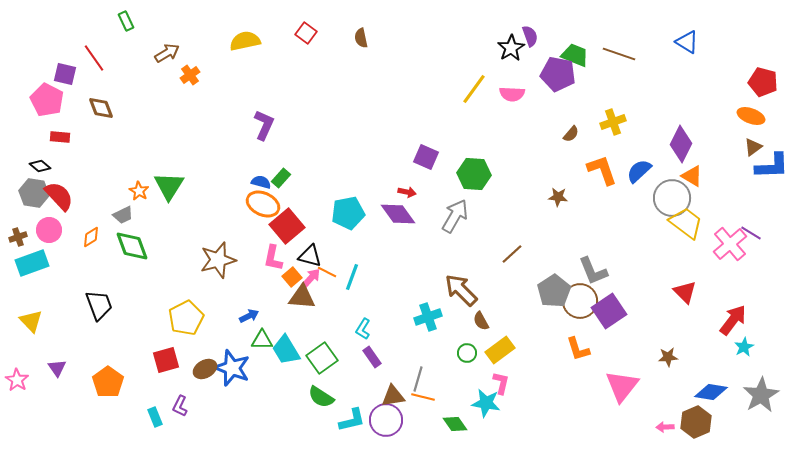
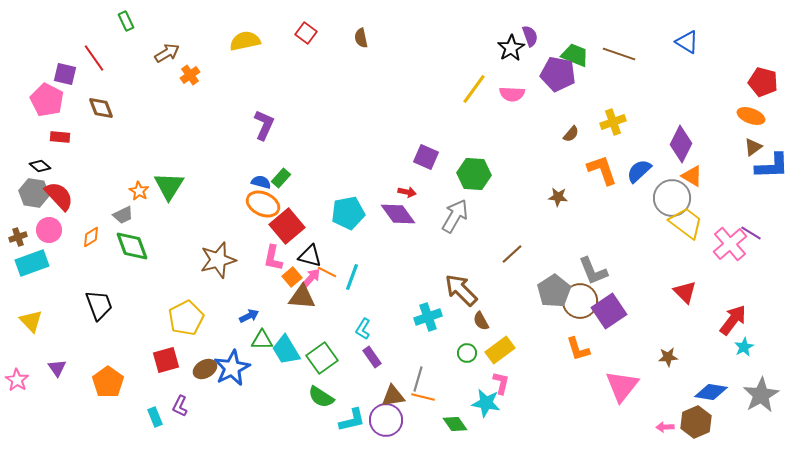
blue star at (232, 368): rotated 24 degrees clockwise
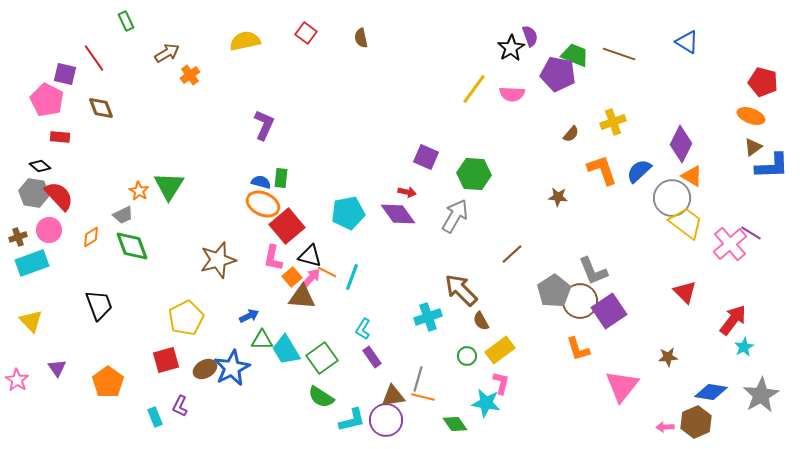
green rectangle at (281, 178): rotated 36 degrees counterclockwise
green circle at (467, 353): moved 3 px down
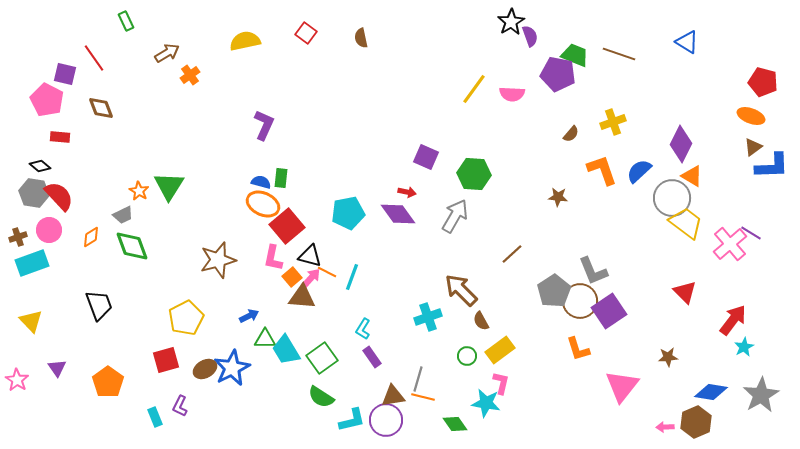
black star at (511, 48): moved 26 px up
green triangle at (262, 340): moved 3 px right, 1 px up
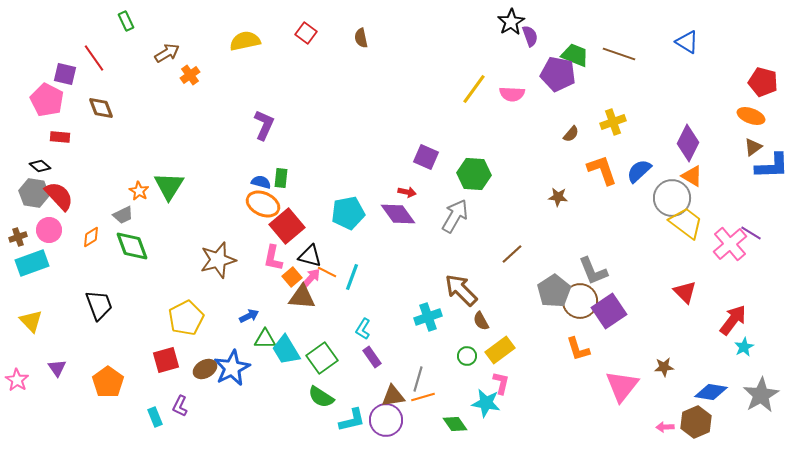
purple diamond at (681, 144): moved 7 px right, 1 px up
brown star at (668, 357): moved 4 px left, 10 px down
orange line at (423, 397): rotated 30 degrees counterclockwise
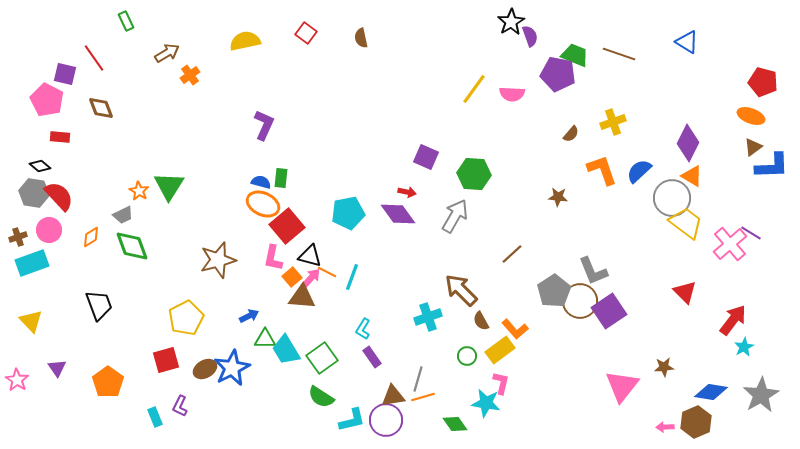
orange L-shape at (578, 349): moved 63 px left, 20 px up; rotated 24 degrees counterclockwise
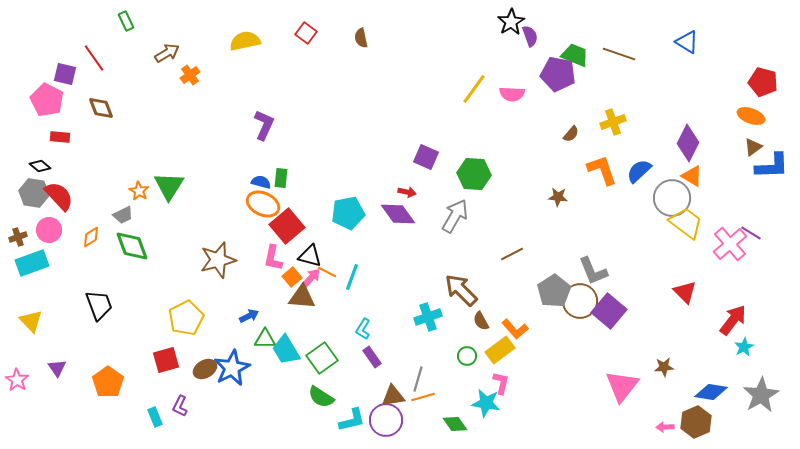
brown line at (512, 254): rotated 15 degrees clockwise
purple square at (609, 311): rotated 16 degrees counterclockwise
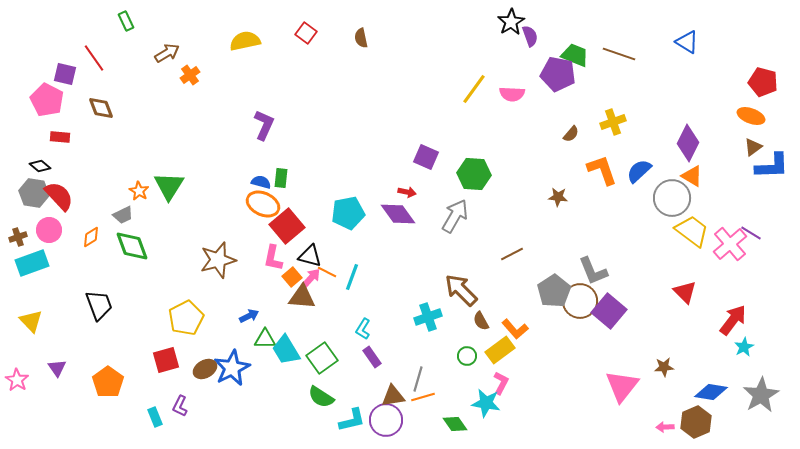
yellow trapezoid at (686, 223): moved 6 px right, 8 px down
pink L-shape at (501, 383): rotated 15 degrees clockwise
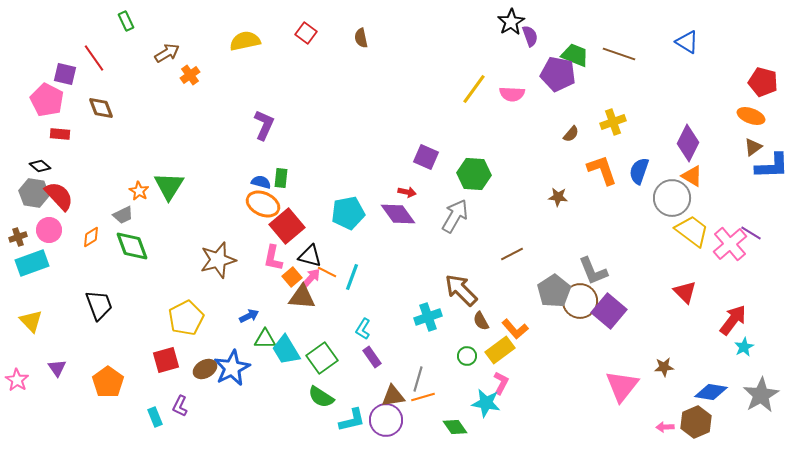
red rectangle at (60, 137): moved 3 px up
blue semicircle at (639, 171): rotated 28 degrees counterclockwise
green diamond at (455, 424): moved 3 px down
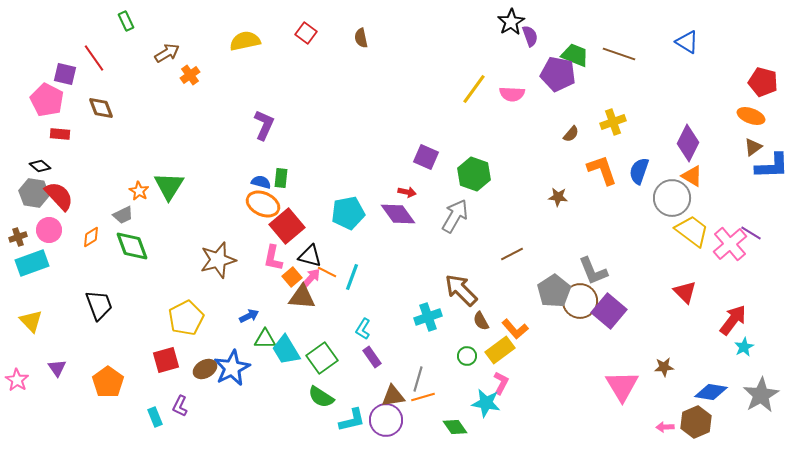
green hexagon at (474, 174): rotated 16 degrees clockwise
pink triangle at (622, 386): rotated 9 degrees counterclockwise
